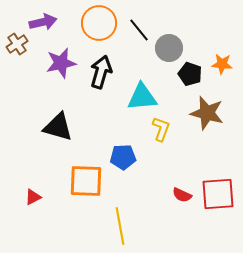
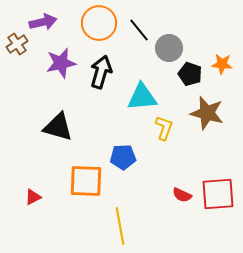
yellow L-shape: moved 3 px right, 1 px up
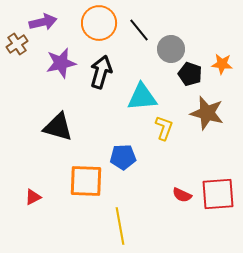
gray circle: moved 2 px right, 1 px down
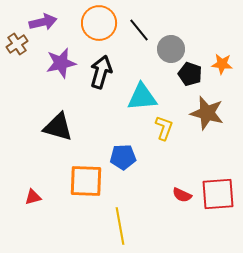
red triangle: rotated 12 degrees clockwise
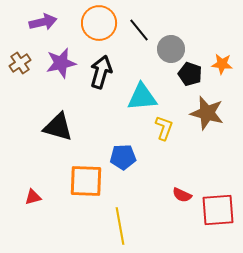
brown cross: moved 3 px right, 19 px down
red square: moved 16 px down
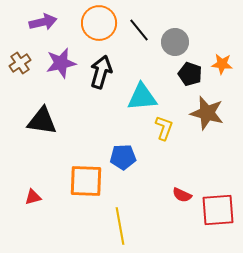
gray circle: moved 4 px right, 7 px up
black triangle: moved 16 px left, 6 px up; rotated 8 degrees counterclockwise
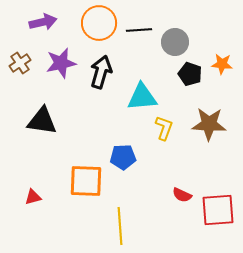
black line: rotated 55 degrees counterclockwise
brown star: moved 2 px right, 11 px down; rotated 12 degrees counterclockwise
yellow line: rotated 6 degrees clockwise
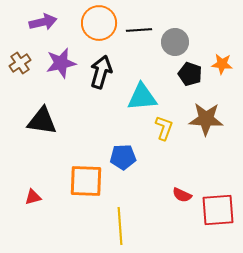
brown star: moved 3 px left, 5 px up
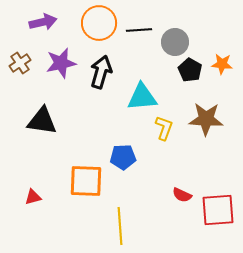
black pentagon: moved 4 px up; rotated 10 degrees clockwise
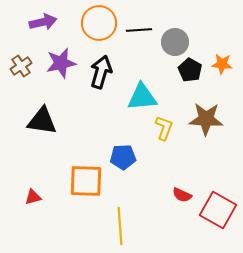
brown cross: moved 1 px right, 3 px down
red square: rotated 33 degrees clockwise
